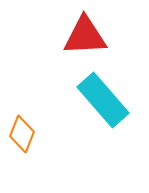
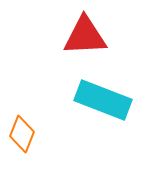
cyan rectangle: rotated 28 degrees counterclockwise
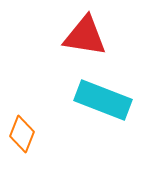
red triangle: rotated 12 degrees clockwise
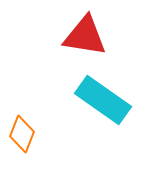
cyan rectangle: rotated 14 degrees clockwise
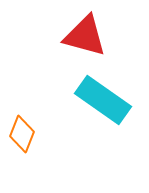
red triangle: rotated 6 degrees clockwise
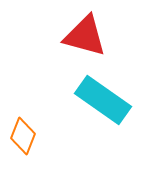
orange diamond: moved 1 px right, 2 px down
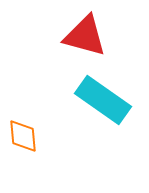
orange diamond: rotated 27 degrees counterclockwise
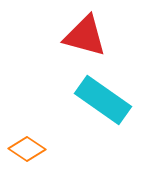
orange diamond: moved 4 px right, 13 px down; rotated 51 degrees counterclockwise
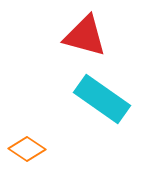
cyan rectangle: moved 1 px left, 1 px up
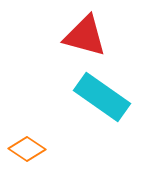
cyan rectangle: moved 2 px up
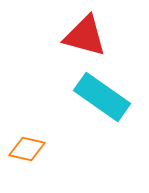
orange diamond: rotated 21 degrees counterclockwise
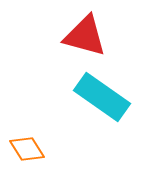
orange diamond: rotated 45 degrees clockwise
